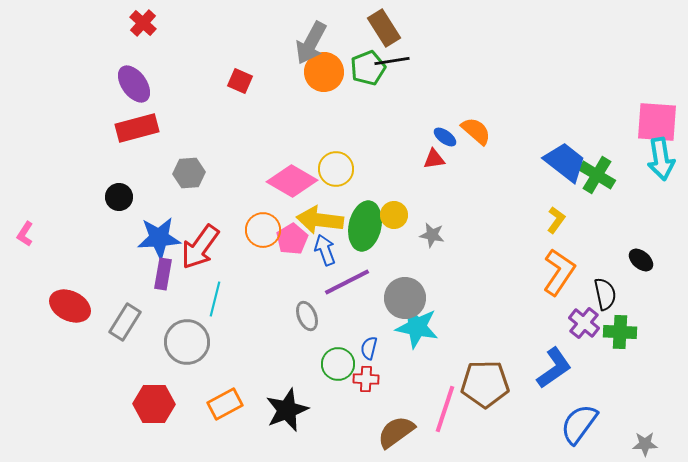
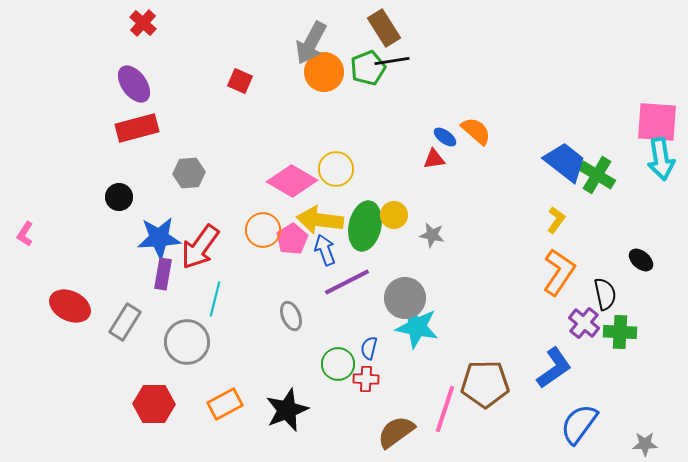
gray ellipse at (307, 316): moved 16 px left
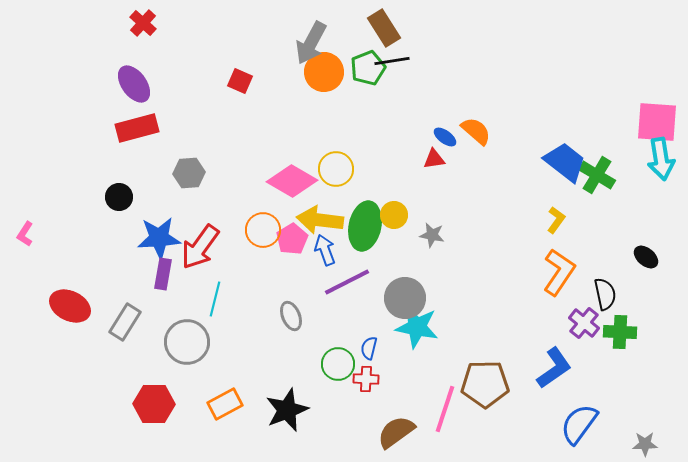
black ellipse at (641, 260): moved 5 px right, 3 px up
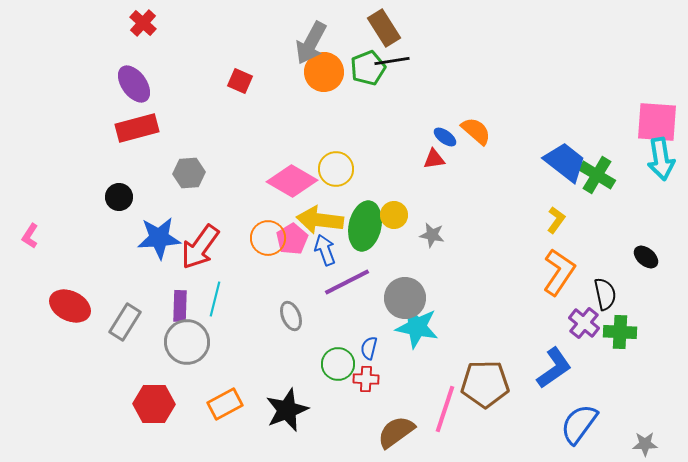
orange circle at (263, 230): moved 5 px right, 8 px down
pink L-shape at (25, 234): moved 5 px right, 2 px down
purple rectangle at (163, 274): moved 17 px right, 32 px down; rotated 8 degrees counterclockwise
